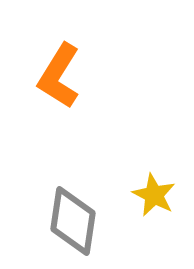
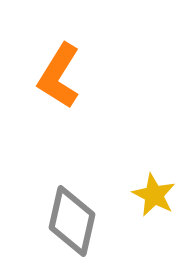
gray diamond: moved 1 px left; rotated 4 degrees clockwise
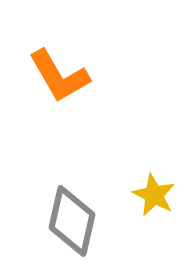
orange L-shape: rotated 62 degrees counterclockwise
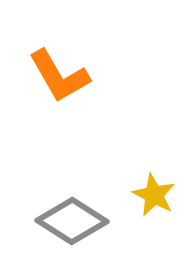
gray diamond: rotated 70 degrees counterclockwise
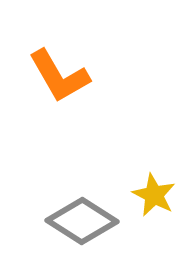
gray diamond: moved 10 px right
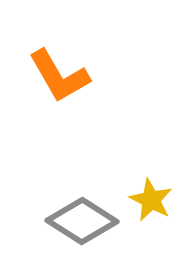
yellow star: moved 3 px left, 5 px down
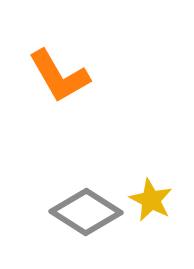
gray diamond: moved 4 px right, 9 px up
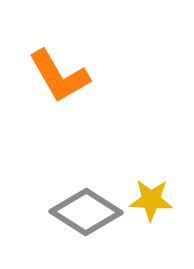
yellow star: rotated 24 degrees counterclockwise
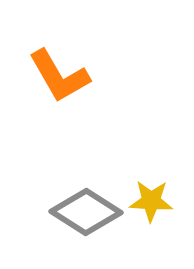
yellow star: moved 1 px down
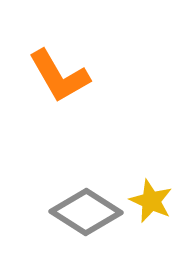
yellow star: rotated 21 degrees clockwise
